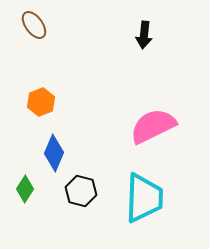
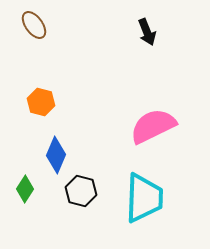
black arrow: moved 3 px right, 3 px up; rotated 28 degrees counterclockwise
orange hexagon: rotated 24 degrees counterclockwise
blue diamond: moved 2 px right, 2 px down
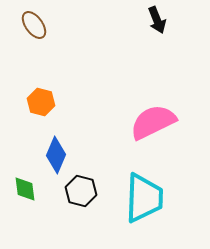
black arrow: moved 10 px right, 12 px up
pink semicircle: moved 4 px up
green diamond: rotated 40 degrees counterclockwise
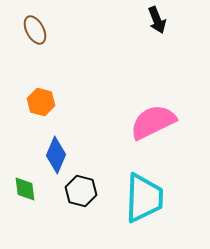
brown ellipse: moved 1 px right, 5 px down; rotated 8 degrees clockwise
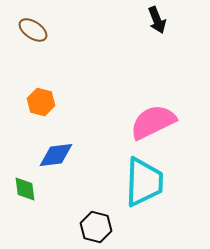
brown ellipse: moved 2 px left; rotated 28 degrees counterclockwise
blue diamond: rotated 60 degrees clockwise
black hexagon: moved 15 px right, 36 px down
cyan trapezoid: moved 16 px up
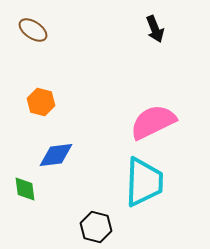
black arrow: moved 2 px left, 9 px down
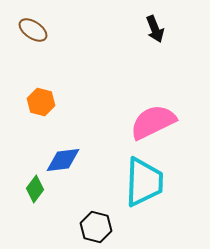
blue diamond: moved 7 px right, 5 px down
green diamond: moved 10 px right; rotated 44 degrees clockwise
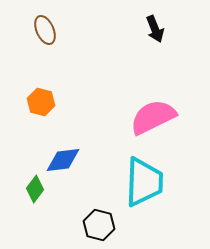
brown ellipse: moved 12 px right; rotated 32 degrees clockwise
pink semicircle: moved 5 px up
black hexagon: moved 3 px right, 2 px up
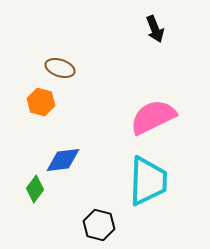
brown ellipse: moved 15 px right, 38 px down; rotated 48 degrees counterclockwise
cyan trapezoid: moved 4 px right, 1 px up
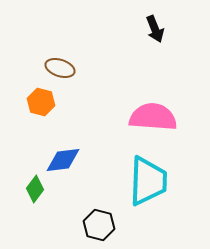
pink semicircle: rotated 30 degrees clockwise
